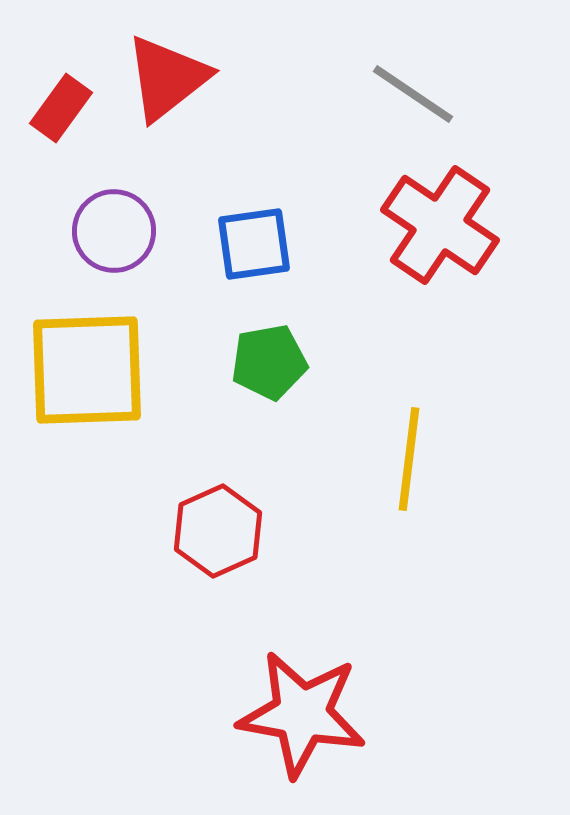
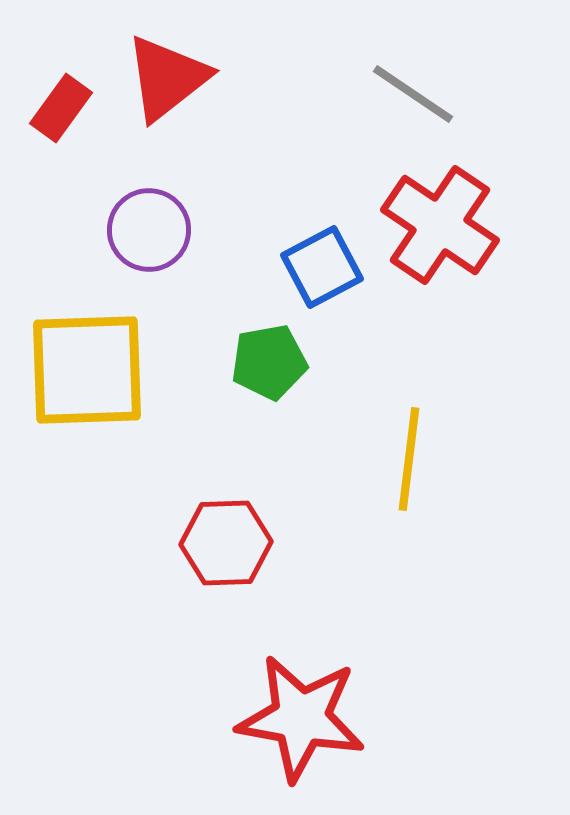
purple circle: moved 35 px right, 1 px up
blue square: moved 68 px right, 23 px down; rotated 20 degrees counterclockwise
red hexagon: moved 8 px right, 12 px down; rotated 22 degrees clockwise
red star: moved 1 px left, 4 px down
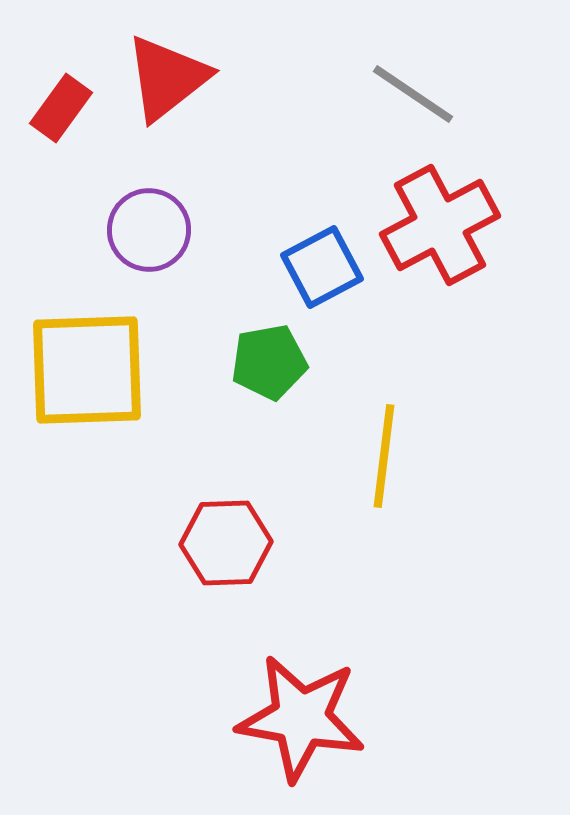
red cross: rotated 28 degrees clockwise
yellow line: moved 25 px left, 3 px up
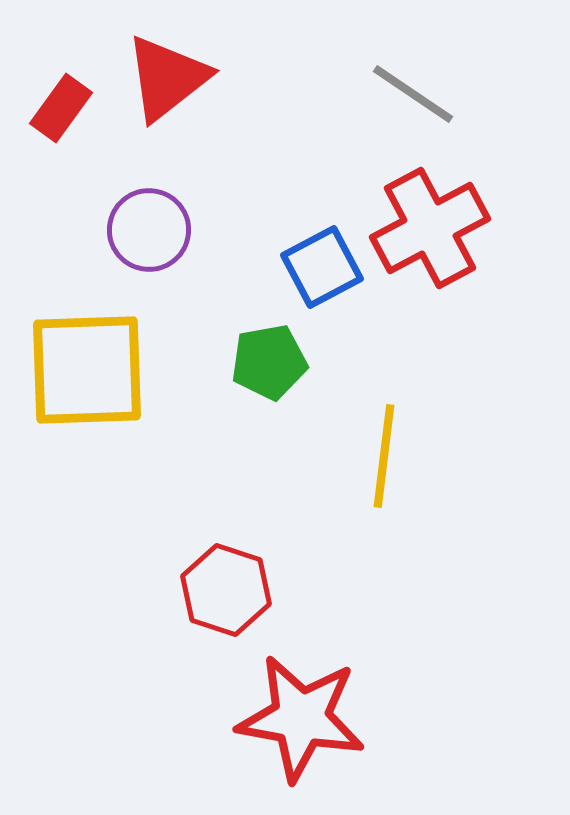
red cross: moved 10 px left, 3 px down
red hexagon: moved 47 px down; rotated 20 degrees clockwise
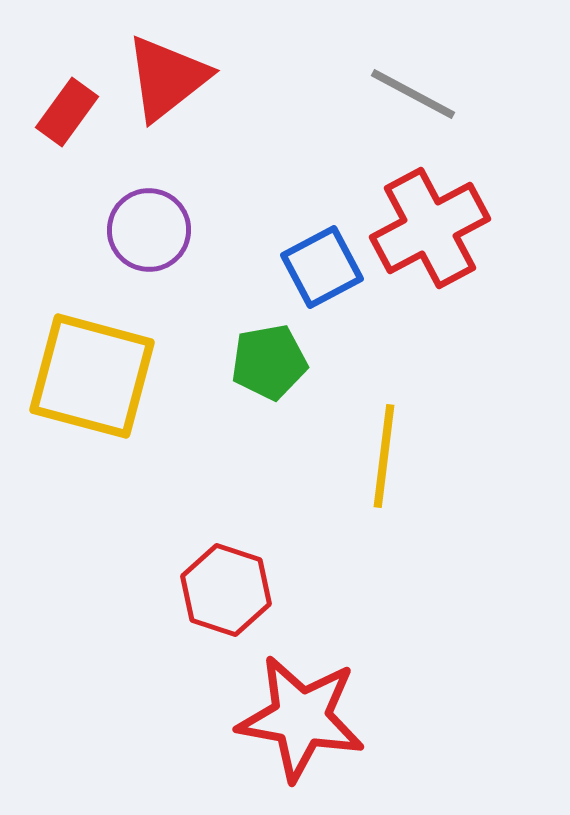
gray line: rotated 6 degrees counterclockwise
red rectangle: moved 6 px right, 4 px down
yellow square: moved 5 px right, 6 px down; rotated 17 degrees clockwise
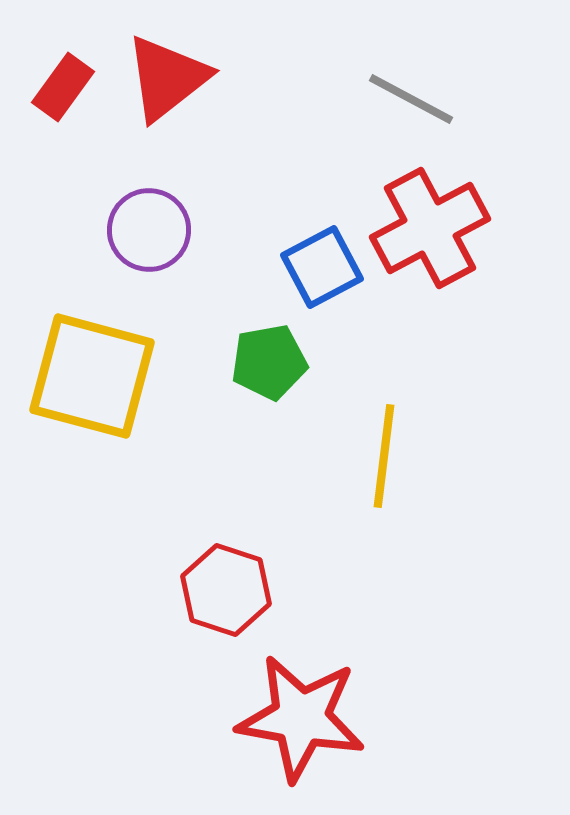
gray line: moved 2 px left, 5 px down
red rectangle: moved 4 px left, 25 px up
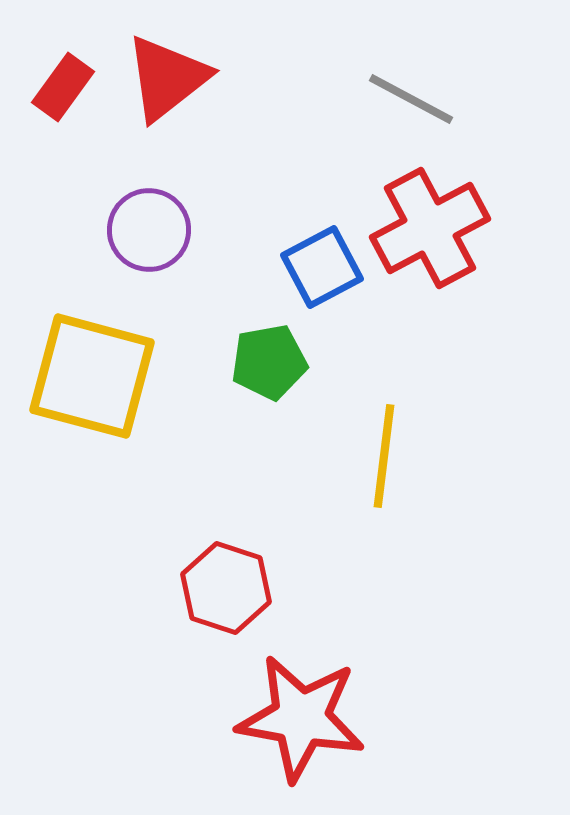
red hexagon: moved 2 px up
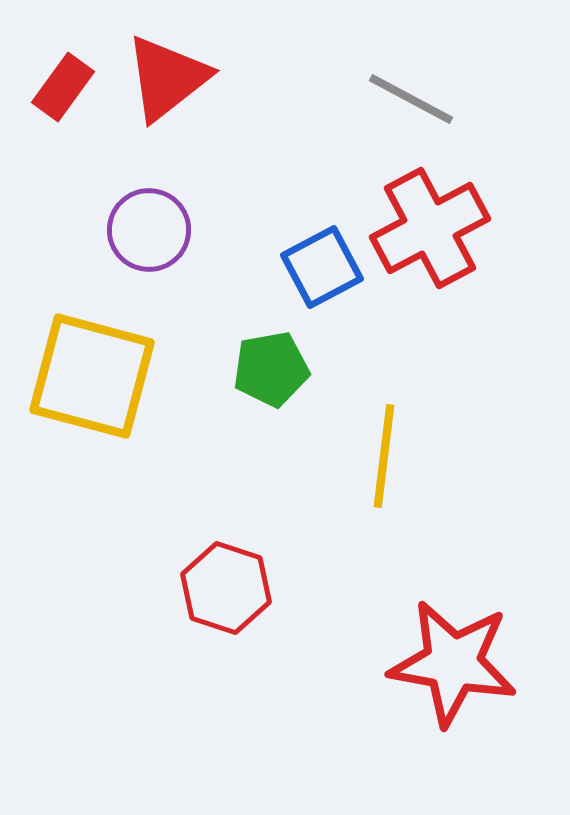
green pentagon: moved 2 px right, 7 px down
red star: moved 152 px right, 55 px up
